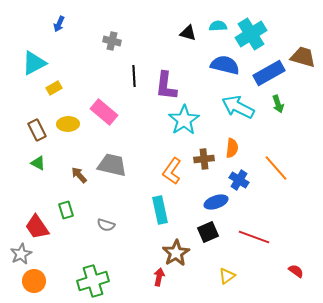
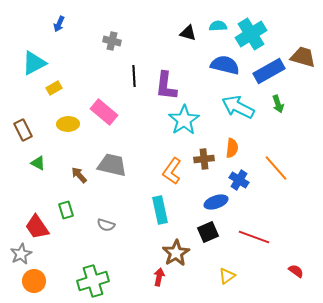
blue rectangle: moved 2 px up
brown rectangle: moved 14 px left
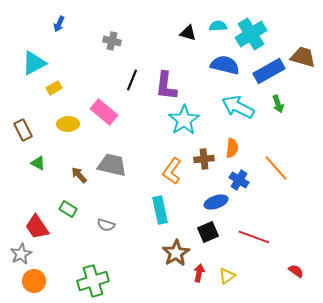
black line: moved 2 px left, 4 px down; rotated 25 degrees clockwise
green rectangle: moved 2 px right, 1 px up; rotated 42 degrees counterclockwise
red arrow: moved 40 px right, 4 px up
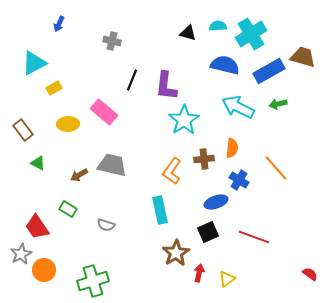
green arrow: rotated 96 degrees clockwise
brown rectangle: rotated 10 degrees counterclockwise
brown arrow: rotated 78 degrees counterclockwise
red semicircle: moved 14 px right, 3 px down
yellow triangle: moved 3 px down
orange circle: moved 10 px right, 11 px up
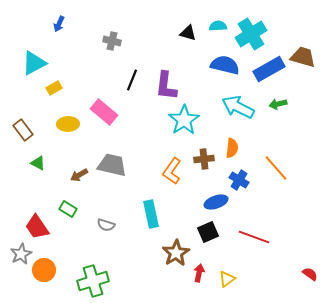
blue rectangle: moved 2 px up
cyan rectangle: moved 9 px left, 4 px down
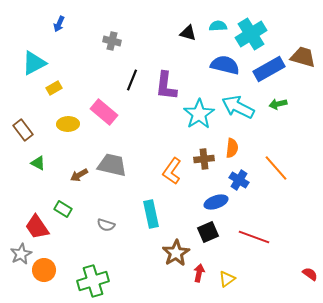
cyan star: moved 15 px right, 6 px up
green rectangle: moved 5 px left
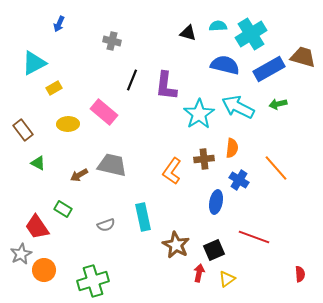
blue ellipse: rotated 60 degrees counterclockwise
cyan rectangle: moved 8 px left, 3 px down
gray semicircle: rotated 36 degrees counterclockwise
black square: moved 6 px right, 18 px down
brown star: moved 8 px up; rotated 12 degrees counterclockwise
red semicircle: moved 10 px left; rotated 49 degrees clockwise
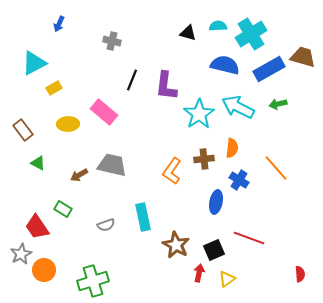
red line: moved 5 px left, 1 px down
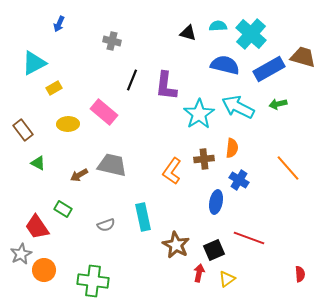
cyan cross: rotated 16 degrees counterclockwise
orange line: moved 12 px right
green cross: rotated 24 degrees clockwise
